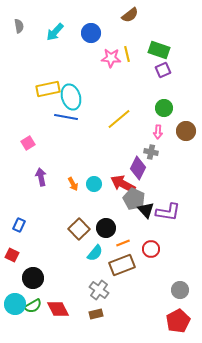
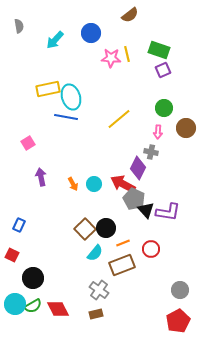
cyan arrow at (55, 32): moved 8 px down
brown circle at (186, 131): moved 3 px up
brown square at (79, 229): moved 6 px right
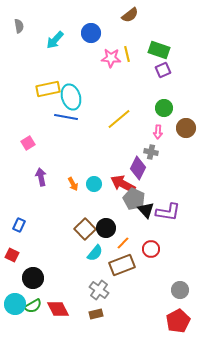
orange line at (123, 243): rotated 24 degrees counterclockwise
